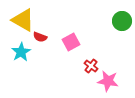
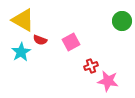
red semicircle: moved 3 px down
red cross: rotated 32 degrees clockwise
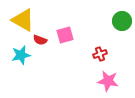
pink square: moved 6 px left, 7 px up; rotated 12 degrees clockwise
cyan star: moved 3 px down; rotated 18 degrees clockwise
red cross: moved 9 px right, 12 px up
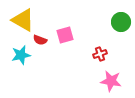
green circle: moved 1 px left, 1 px down
pink star: moved 3 px right
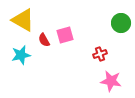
green circle: moved 1 px down
red semicircle: moved 4 px right; rotated 40 degrees clockwise
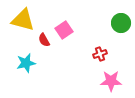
yellow triangle: rotated 15 degrees counterclockwise
pink square: moved 1 px left, 5 px up; rotated 18 degrees counterclockwise
cyan star: moved 5 px right, 8 px down
pink star: rotated 10 degrees counterclockwise
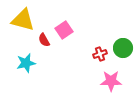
green circle: moved 2 px right, 25 px down
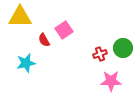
yellow triangle: moved 3 px left, 3 px up; rotated 15 degrees counterclockwise
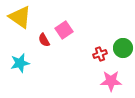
yellow triangle: rotated 35 degrees clockwise
cyan star: moved 6 px left
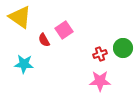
cyan star: moved 4 px right, 1 px down; rotated 18 degrees clockwise
pink star: moved 11 px left
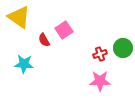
yellow triangle: moved 1 px left
